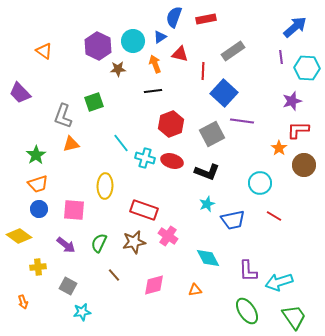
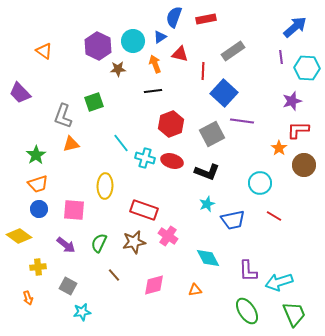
orange arrow at (23, 302): moved 5 px right, 4 px up
green trapezoid at (294, 317): moved 3 px up; rotated 12 degrees clockwise
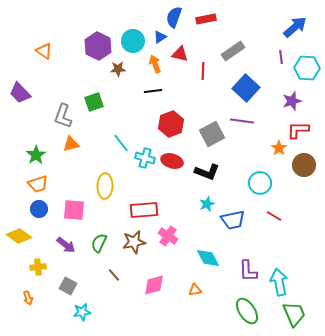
blue square at (224, 93): moved 22 px right, 5 px up
red rectangle at (144, 210): rotated 24 degrees counterclockwise
cyan arrow at (279, 282): rotated 96 degrees clockwise
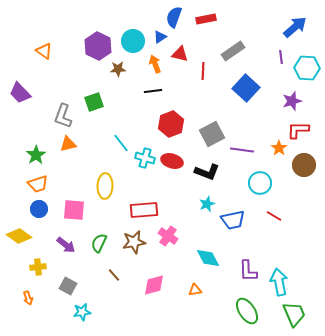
purple line at (242, 121): moved 29 px down
orange triangle at (71, 144): moved 3 px left
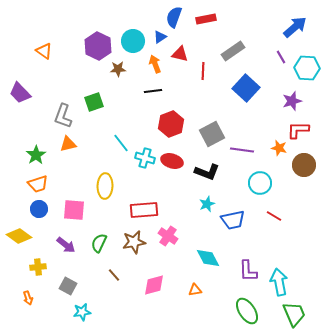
purple line at (281, 57): rotated 24 degrees counterclockwise
orange star at (279, 148): rotated 21 degrees counterclockwise
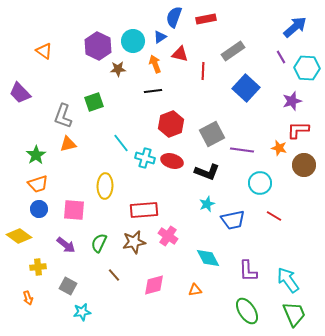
cyan arrow at (279, 282): moved 9 px right, 2 px up; rotated 24 degrees counterclockwise
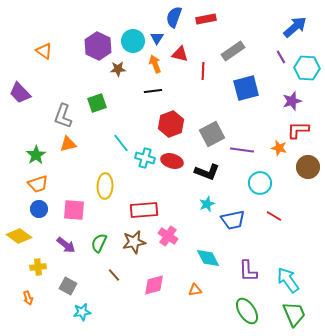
blue triangle at (160, 37): moved 3 px left, 1 px down; rotated 24 degrees counterclockwise
blue square at (246, 88): rotated 32 degrees clockwise
green square at (94, 102): moved 3 px right, 1 px down
brown circle at (304, 165): moved 4 px right, 2 px down
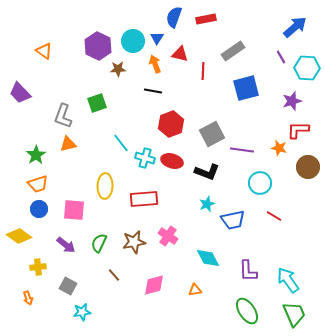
black line at (153, 91): rotated 18 degrees clockwise
red rectangle at (144, 210): moved 11 px up
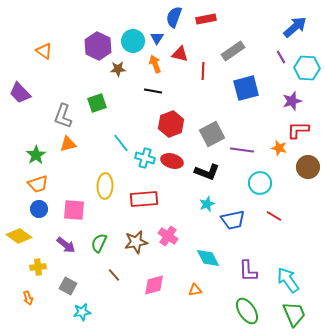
brown star at (134, 242): moved 2 px right
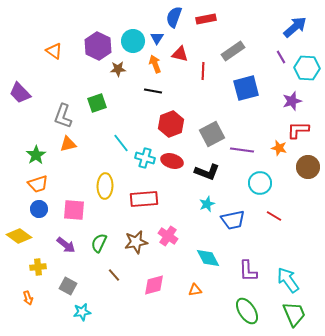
orange triangle at (44, 51): moved 10 px right
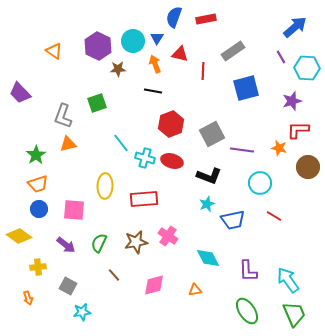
black L-shape at (207, 172): moved 2 px right, 4 px down
